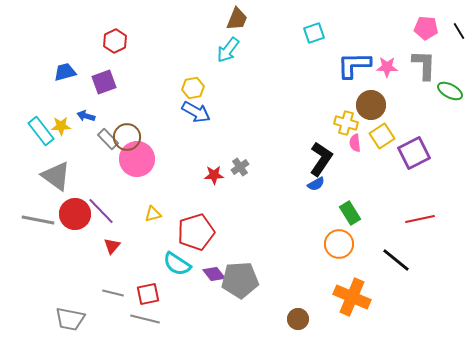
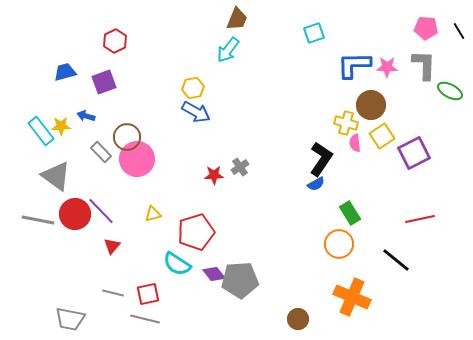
gray rectangle at (108, 139): moved 7 px left, 13 px down
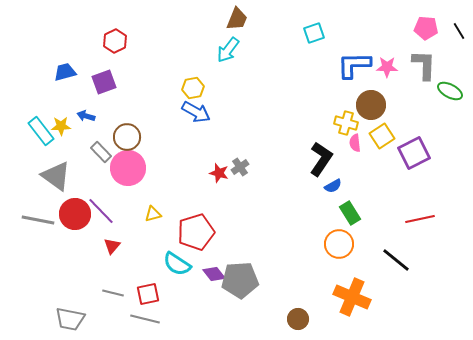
pink circle at (137, 159): moved 9 px left, 9 px down
red star at (214, 175): moved 5 px right, 2 px up; rotated 18 degrees clockwise
blue semicircle at (316, 184): moved 17 px right, 2 px down
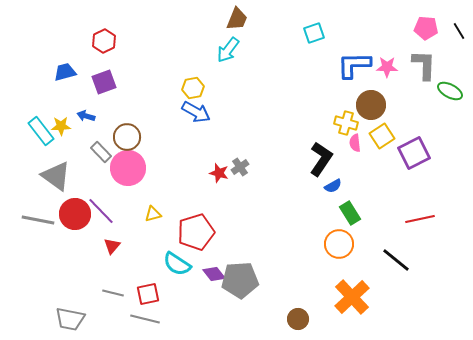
red hexagon at (115, 41): moved 11 px left
orange cross at (352, 297): rotated 24 degrees clockwise
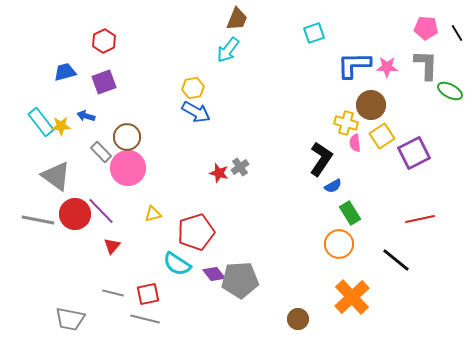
black line at (459, 31): moved 2 px left, 2 px down
gray L-shape at (424, 65): moved 2 px right
cyan rectangle at (41, 131): moved 9 px up
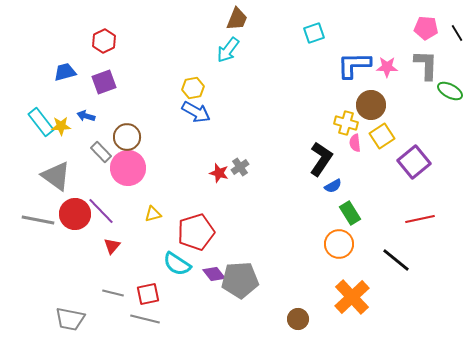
purple square at (414, 153): moved 9 px down; rotated 12 degrees counterclockwise
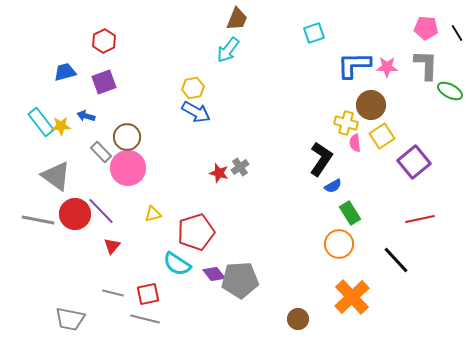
black line at (396, 260): rotated 8 degrees clockwise
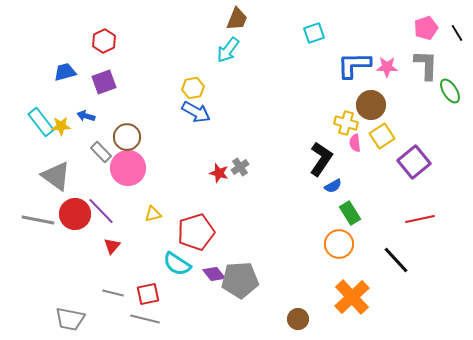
pink pentagon at (426, 28): rotated 25 degrees counterclockwise
green ellipse at (450, 91): rotated 30 degrees clockwise
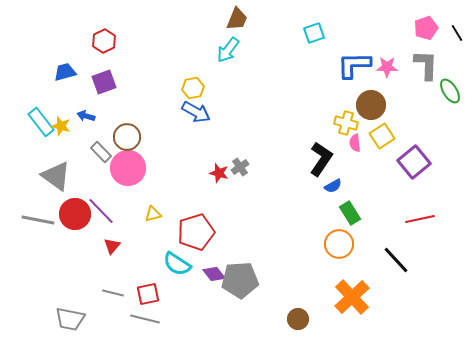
yellow star at (61, 126): rotated 18 degrees clockwise
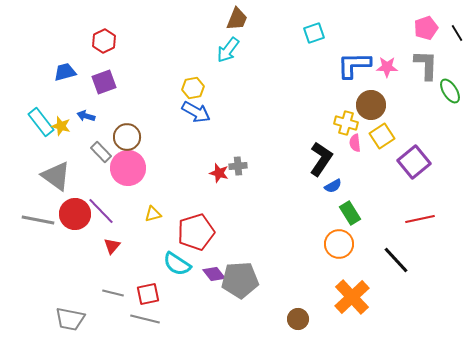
gray cross at (240, 167): moved 2 px left, 1 px up; rotated 30 degrees clockwise
